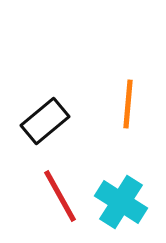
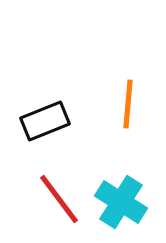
black rectangle: rotated 18 degrees clockwise
red line: moved 1 px left, 3 px down; rotated 8 degrees counterclockwise
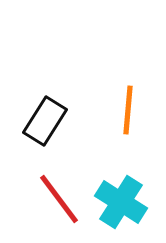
orange line: moved 6 px down
black rectangle: rotated 36 degrees counterclockwise
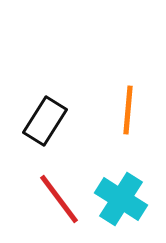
cyan cross: moved 3 px up
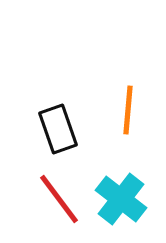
black rectangle: moved 13 px right, 8 px down; rotated 51 degrees counterclockwise
cyan cross: rotated 6 degrees clockwise
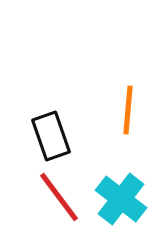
black rectangle: moved 7 px left, 7 px down
red line: moved 2 px up
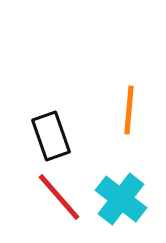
orange line: moved 1 px right
red line: rotated 4 degrees counterclockwise
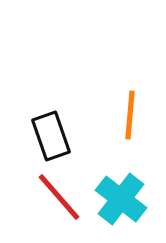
orange line: moved 1 px right, 5 px down
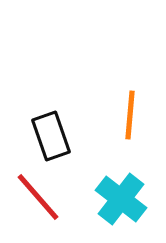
red line: moved 21 px left
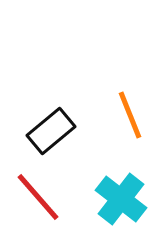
orange line: rotated 27 degrees counterclockwise
black rectangle: moved 5 px up; rotated 69 degrees clockwise
